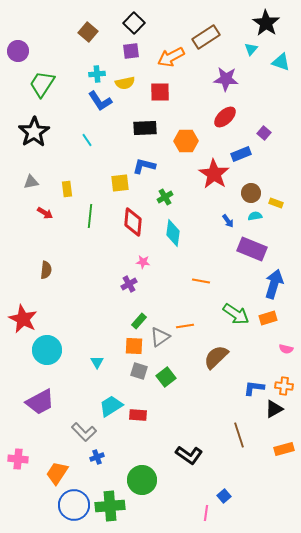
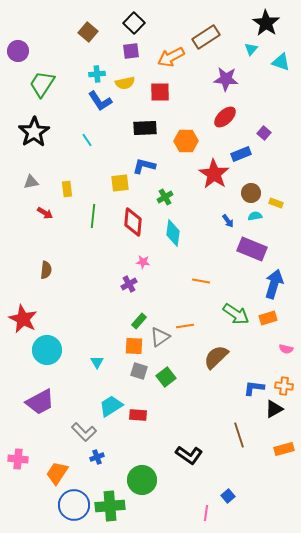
green line at (90, 216): moved 3 px right
blue square at (224, 496): moved 4 px right
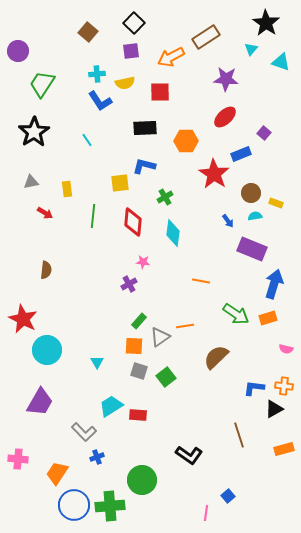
purple trapezoid at (40, 402): rotated 32 degrees counterclockwise
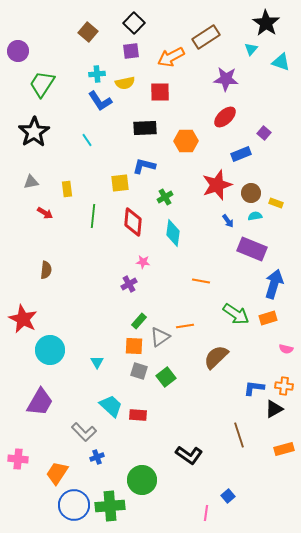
red star at (214, 174): moved 3 px right, 11 px down; rotated 20 degrees clockwise
cyan circle at (47, 350): moved 3 px right
cyan trapezoid at (111, 406): rotated 75 degrees clockwise
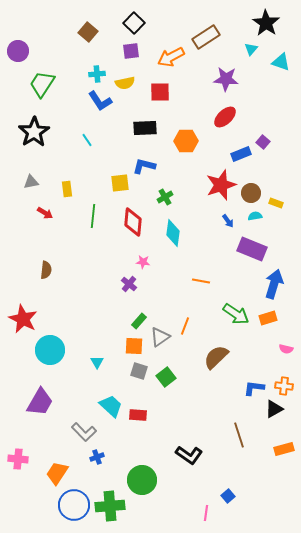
purple square at (264, 133): moved 1 px left, 9 px down
red star at (217, 185): moved 4 px right
purple cross at (129, 284): rotated 21 degrees counterclockwise
orange line at (185, 326): rotated 60 degrees counterclockwise
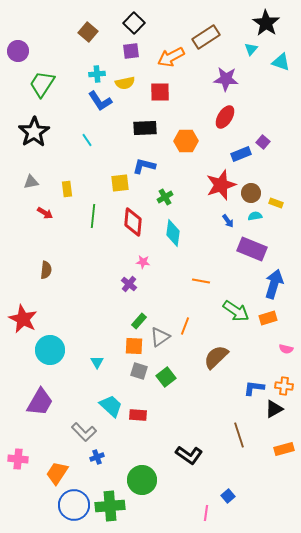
red ellipse at (225, 117): rotated 15 degrees counterclockwise
green arrow at (236, 314): moved 3 px up
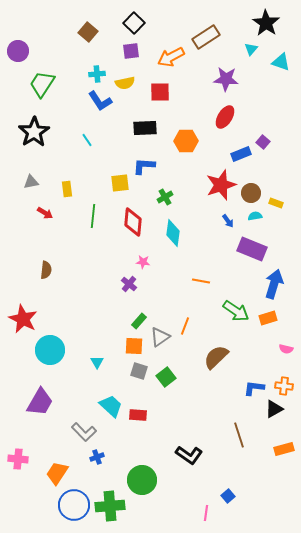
blue L-shape at (144, 166): rotated 10 degrees counterclockwise
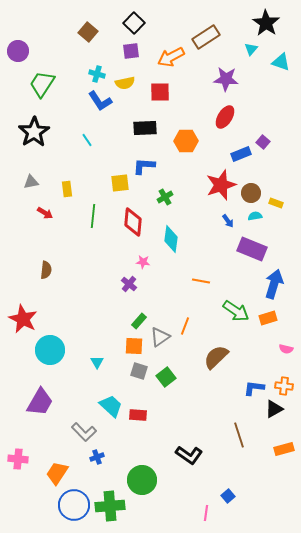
cyan cross at (97, 74): rotated 21 degrees clockwise
cyan diamond at (173, 233): moved 2 px left, 6 px down
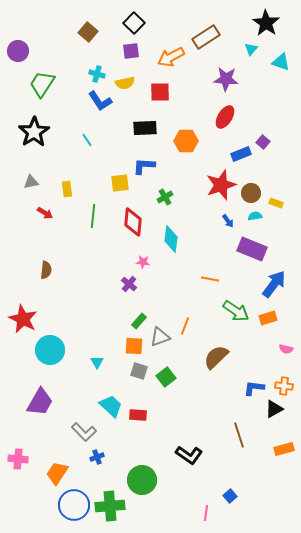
orange line at (201, 281): moved 9 px right, 2 px up
blue arrow at (274, 284): rotated 20 degrees clockwise
gray triangle at (160, 337): rotated 15 degrees clockwise
blue square at (228, 496): moved 2 px right
